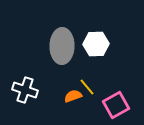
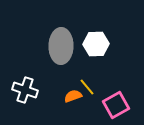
gray ellipse: moved 1 px left
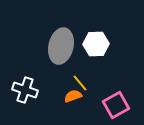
gray ellipse: rotated 12 degrees clockwise
yellow line: moved 7 px left, 4 px up
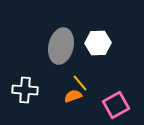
white hexagon: moved 2 px right, 1 px up
white cross: rotated 15 degrees counterclockwise
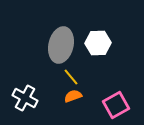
gray ellipse: moved 1 px up
yellow line: moved 9 px left, 6 px up
white cross: moved 8 px down; rotated 25 degrees clockwise
